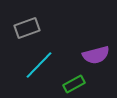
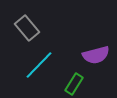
gray rectangle: rotated 70 degrees clockwise
green rectangle: rotated 30 degrees counterclockwise
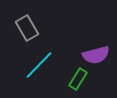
gray rectangle: rotated 10 degrees clockwise
green rectangle: moved 4 px right, 5 px up
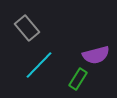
gray rectangle: rotated 10 degrees counterclockwise
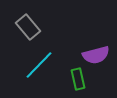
gray rectangle: moved 1 px right, 1 px up
green rectangle: rotated 45 degrees counterclockwise
